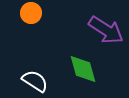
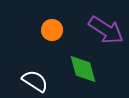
orange circle: moved 21 px right, 17 px down
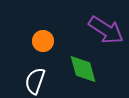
orange circle: moved 9 px left, 11 px down
white semicircle: rotated 104 degrees counterclockwise
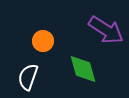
white semicircle: moved 7 px left, 4 px up
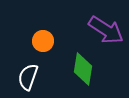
green diamond: rotated 24 degrees clockwise
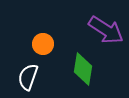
orange circle: moved 3 px down
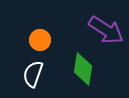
orange circle: moved 3 px left, 4 px up
white semicircle: moved 5 px right, 3 px up
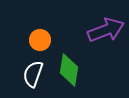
purple arrow: rotated 54 degrees counterclockwise
green diamond: moved 14 px left, 1 px down
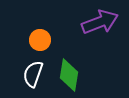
purple arrow: moved 6 px left, 8 px up
green diamond: moved 5 px down
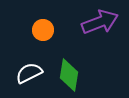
orange circle: moved 3 px right, 10 px up
white semicircle: moved 4 px left, 1 px up; rotated 44 degrees clockwise
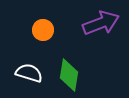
purple arrow: moved 1 px right, 1 px down
white semicircle: rotated 44 degrees clockwise
